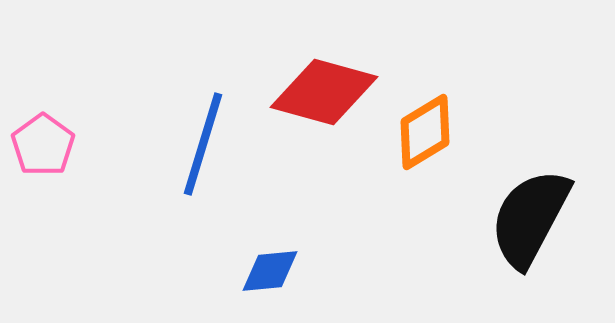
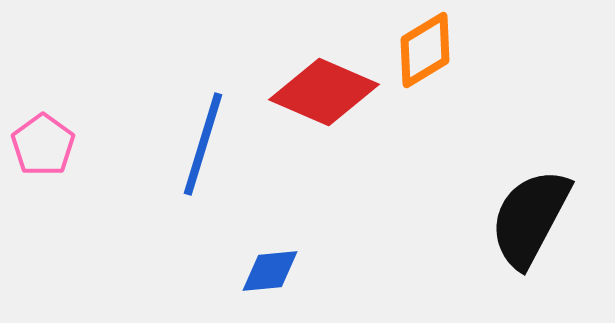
red diamond: rotated 8 degrees clockwise
orange diamond: moved 82 px up
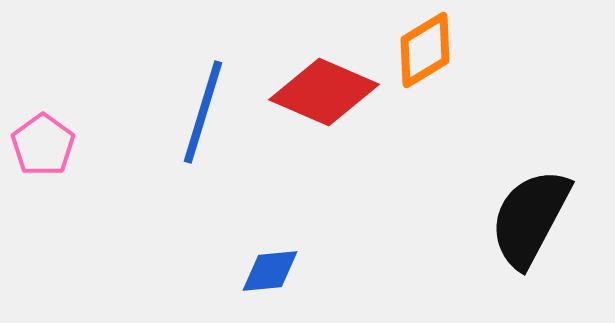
blue line: moved 32 px up
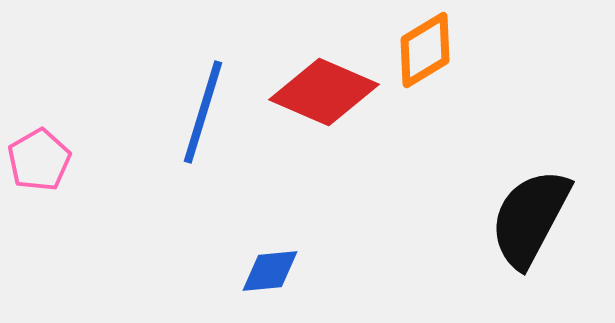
pink pentagon: moved 4 px left, 15 px down; rotated 6 degrees clockwise
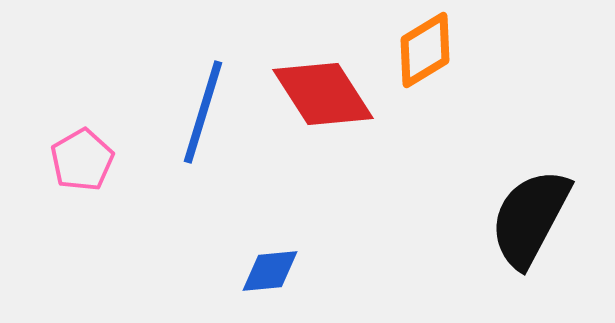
red diamond: moved 1 px left, 2 px down; rotated 34 degrees clockwise
pink pentagon: moved 43 px right
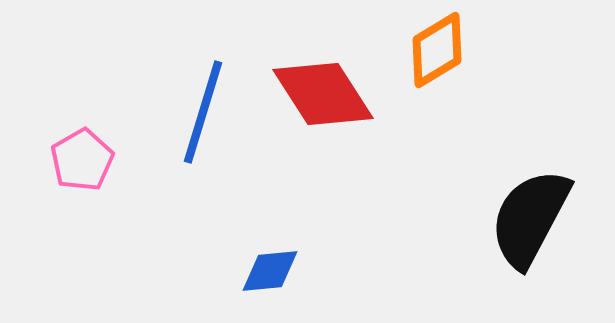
orange diamond: moved 12 px right
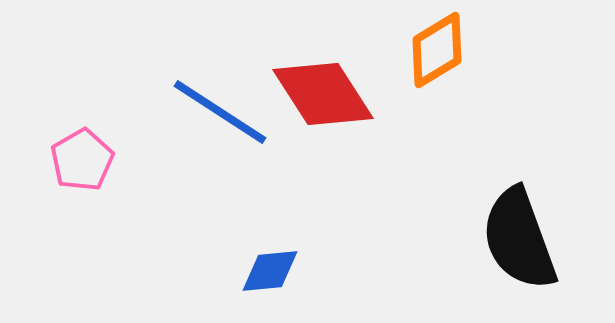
blue line: moved 17 px right; rotated 74 degrees counterclockwise
black semicircle: moved 11 px left, 21 px down; rotated 48 degrees counterclockwise
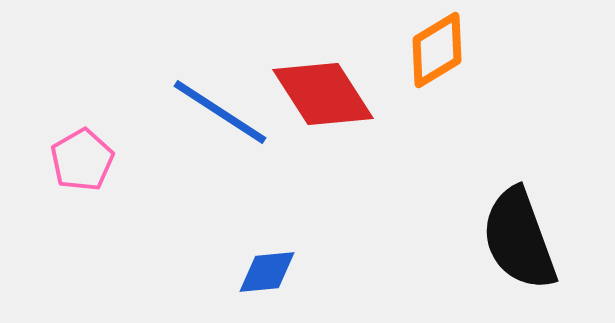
blue diamond: moved 3 px left, 1 px down
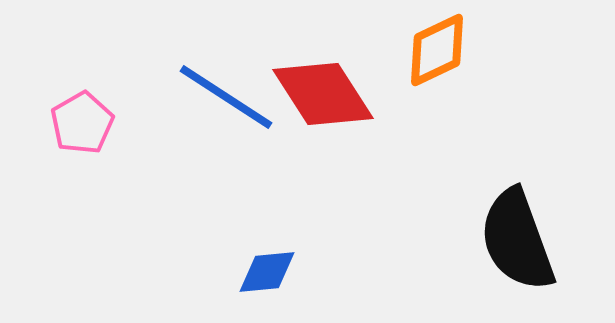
orange diamond: rotated 6 degrees clockwise
blue line: moved 6 px right, 15 px up
pink pentagon: moved 37 px up
black semicircle: moved 2 px left, 1 px down
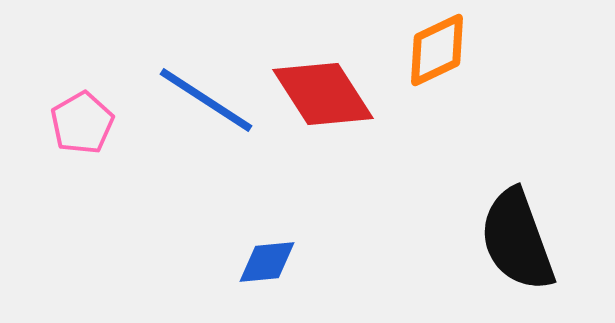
blue line: moved 20 px left, 3 px down
blue diamond: moved 10 px up
